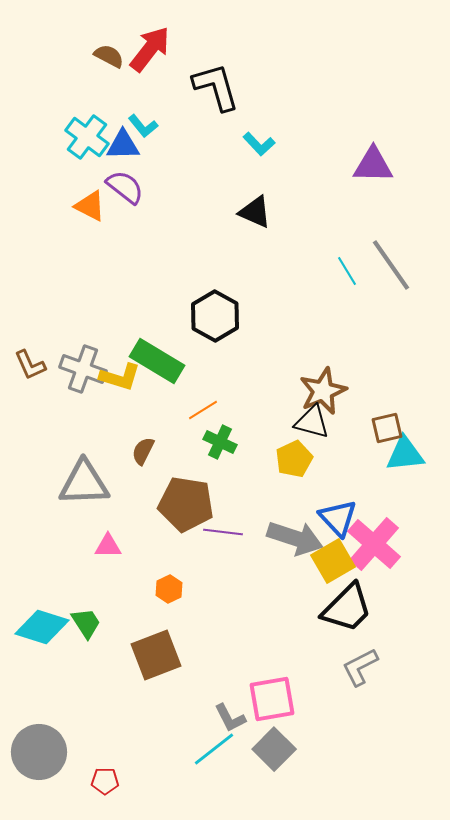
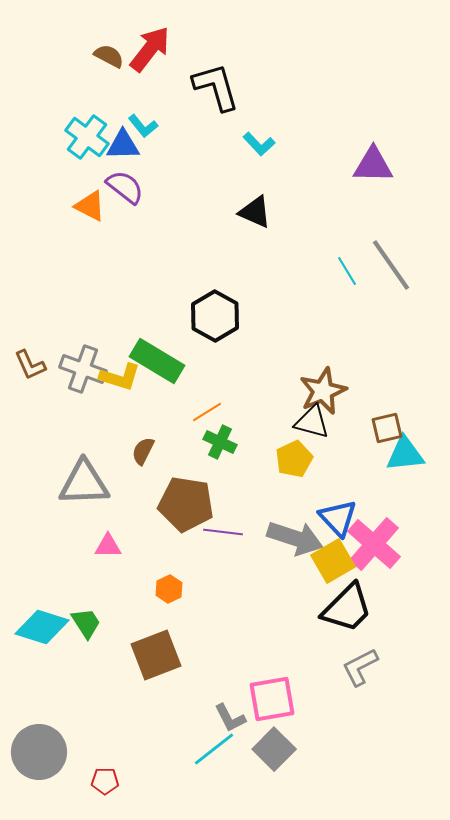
orange line at (203, 410): moved 4 px right, 2 px down
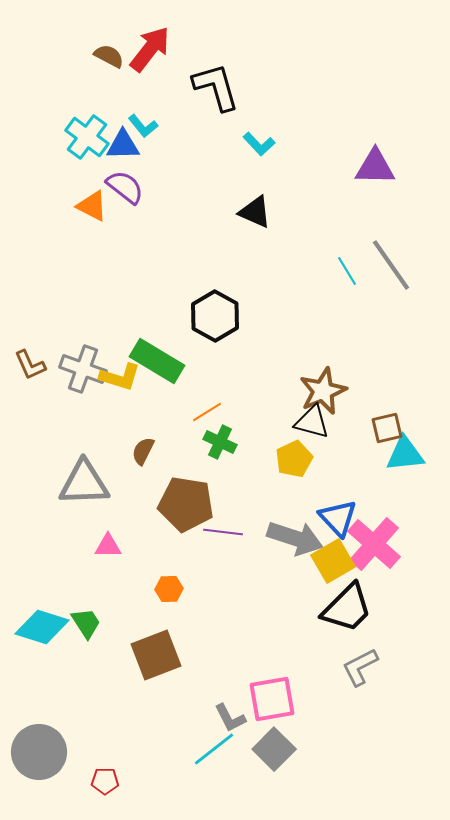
purple triangle at (373, 165): moved 2 px right, 2 px down
orange triangle at (90, 206): moved 2 px right
orange hexagon at (169, 589): rotated 24 degrees clockwise
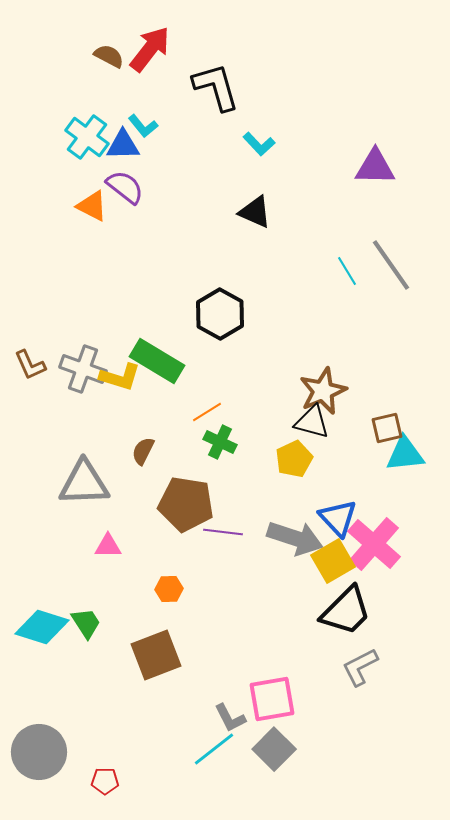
black hexagon at (215, 316): moved 5 px right, 2 px up
black trapezoid at (347, 608): moved 1 px left, 3 px down
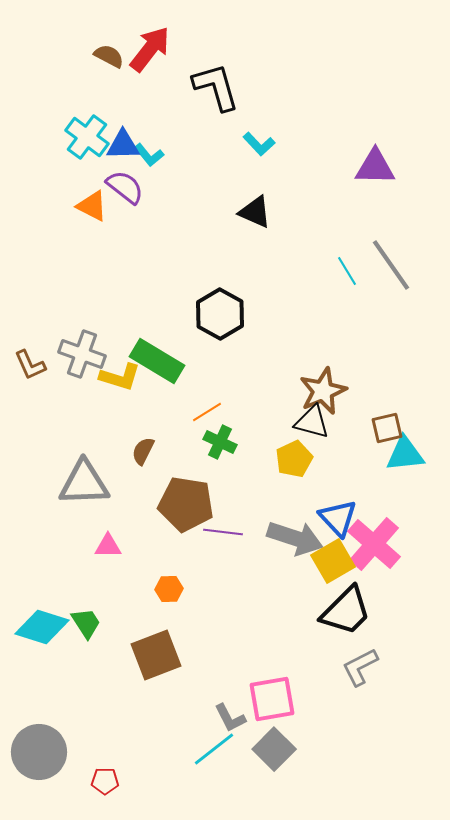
cyan L-shape at (143, 126): moved 6 px right, 29 px down
gray cross at (83, 369): moved 1 px left, 15 px up
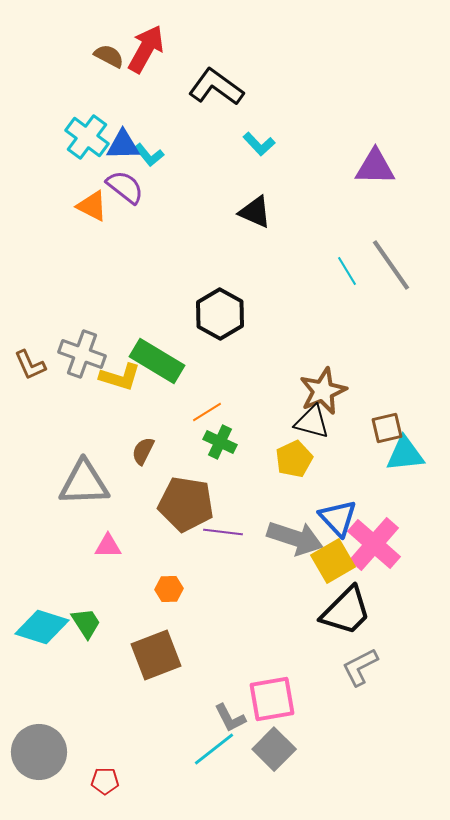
red arrow at (150, 49): moved 4 px left; rotated 9 degrees counterclockwise
black L-shape at (216, 87): rotated 38 degrees counterclockwise
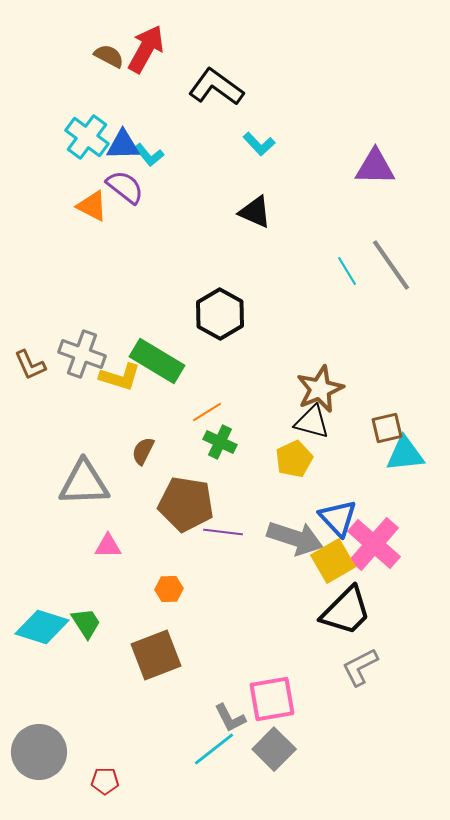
brown star at (323, 391): moved 3 px left, 2 px up
